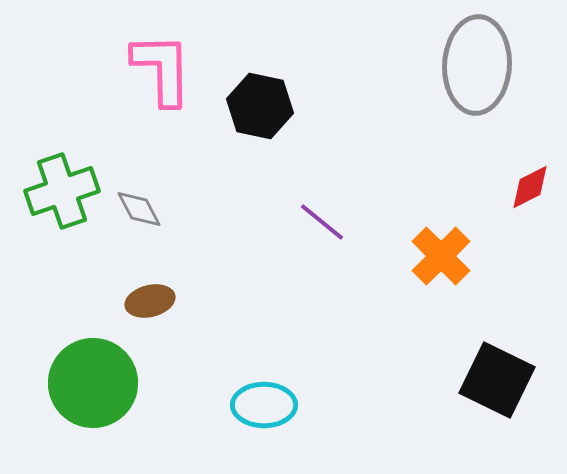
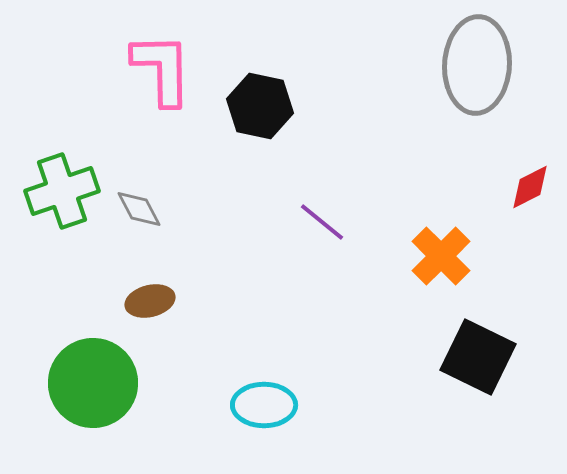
black square: moved 19 px left, 23 px up
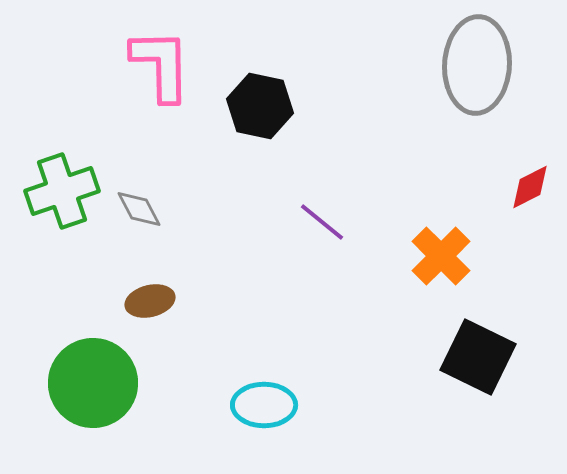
pink L-shape: moved 1 px left, 4 px up
